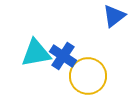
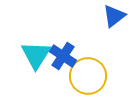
cyan triangle: moved 2 px down; rotated 48 degrees counterclockwise
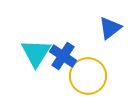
blue triangle: moved 4 px left, 12 px down
cyan triangle: moved 2 px up
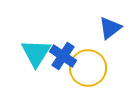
yellow circle: moved 8 px up
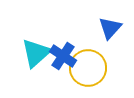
blue triangle: rotated 10 degrees counterclockwise
cyan triangle: rotated 16 degrees clockwise
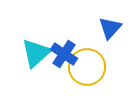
blue cross: moved 1 px right, 2 px up
yellow circle: moved 1 px left, 1 px up
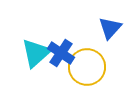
blue cross: moved 3 px left, 1 px up
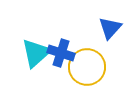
blue cross: rotated 16 degrees counterclockwise
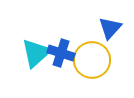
yellow circle: moved 5 px right, 7 px up
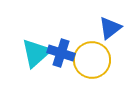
blue triangle: rotated 10 degrees clockwise
